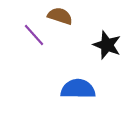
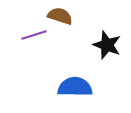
purple line: rotated 65 degrees counterclockwise
blue semicircle: moved 3 px left, 2 px up
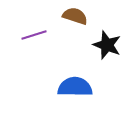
brown semicircle: moved 15 px right
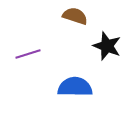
purple line: moved 6 px left, 19 px down
black star: moved 1 px down
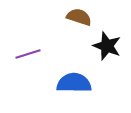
brown semicircle: moved 4 px right, 1 px down
blue semicircle: moved 1 px left, 4 px up
